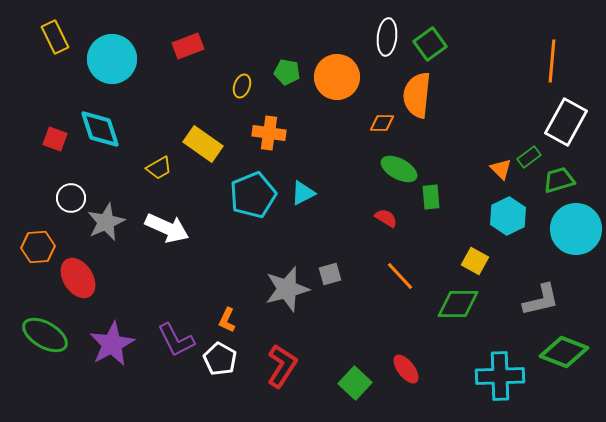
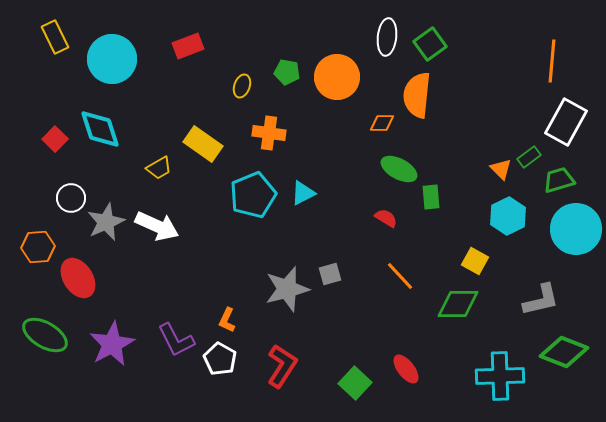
red square at (55, 139): rotated 25 degrees clockwise
white arrow at (167, 228): moved 10 px left, 2 px up
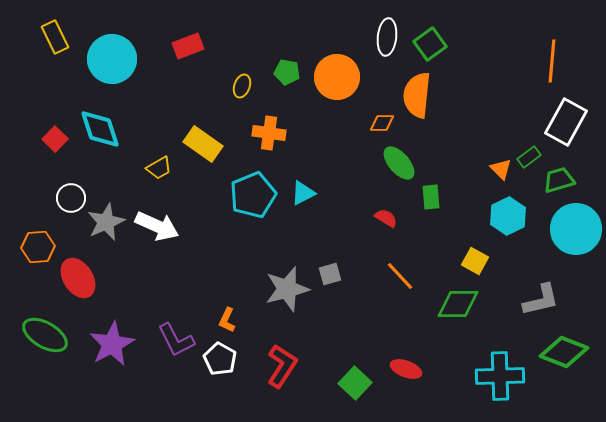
green ellipse at (399, 169): moved 6 px up; rotated 21 degrees clockwise
red ellipse at (406, 369): rotated 32 degrees counterclockwise
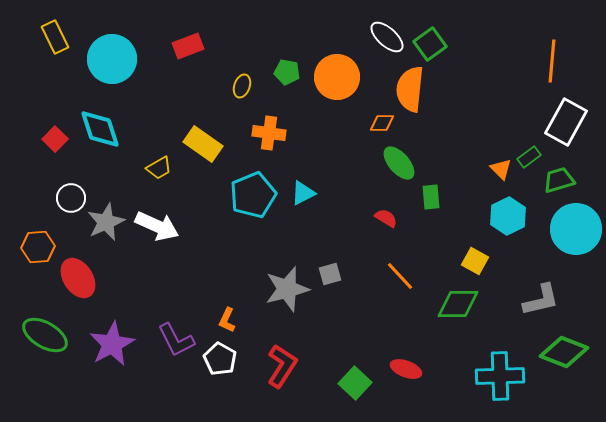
white ellipse at (387, 37): rotated 54 degrees counterclockwise
orange semicircle at (417, 95): moved 7 px left, 6 px up
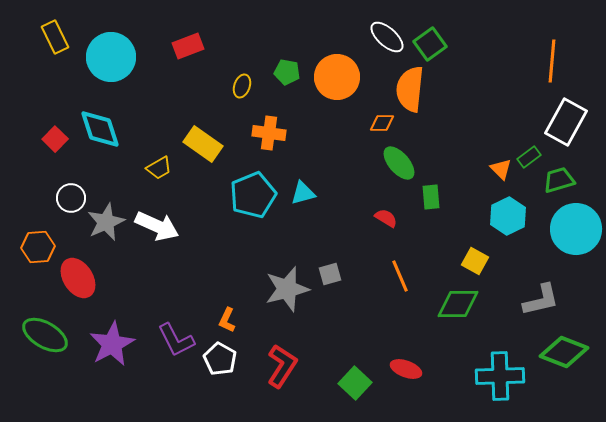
cyan circle at (112, 59): moved 1 px left, 2 px up
cyan triangle at (303, 193): rotated 12 degrees clockwise
orange line at (400, 276): rotated 20 degrees clockwise
